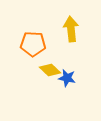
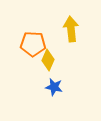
yellow diamond: moved 2 px left, 10 px up; rotated 70 degrees clockwise
blue star: moved 13 px left, 9 px down
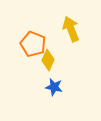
yellow arrow: rotated 15 degrees counterclockwise
orange pentagon: rotated 20 degrees clockwise
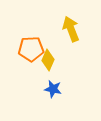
orange pentagon: moved 2 px left, 5 px down; rotated 25 degrees counterclockwise
blue star: moved 1 px left, 2 px down
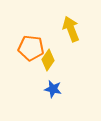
orange pentagon: moved 1 px up; rotated 10 degrees clockwise
yellow diamond: rotated 10 degrees clockwise
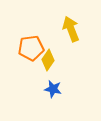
orange pentagon: rotated 15 degrees counterclockwise
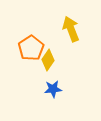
orange pentagon: rotated 25 degrees counterclockwise
blue star: rotated 18 degrees counterclockwise
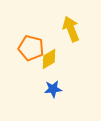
orange pentagon: rotated 25 degrees counterclockwise
yellow diamond: moved 1 px right, 1 px up; rotated 25 degrees clockwise
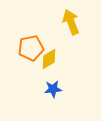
yellow arrow: moved 7 px up
orange pentagon: rotated 25 degrees counterclockwise
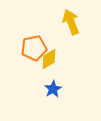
orange pentagon: moved 3 px right
blue star: rotated 24 degrees counterclockwise
